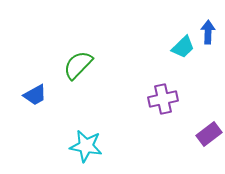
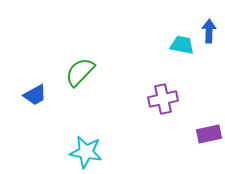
blue arrow: moved 1 px right, 1 px up
cyan trapezoid: moved 1 px left, 2 px up; rotated 125 degrees counterclockwise
green semicircle: moved 2 px right, 7 px down
purple rectangle: rotated 25 degrees clockwise
cyan star: moved 6 px down
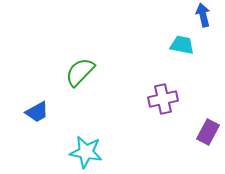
blue arrow: moved 6 px left, 16 px up; rotated 15 degrees counterclockwise
blue trapezoid: moved 2 px right, 17 px down
purple rectangle: moved 1 px left, 2 px up; rotated 50 degrees counterclockwise
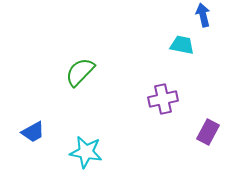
blue trapezoid: moved 4 px left, 20 px down
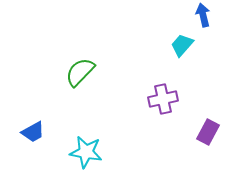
cyan trapezoid: rotated 60 degrees counterclockwise
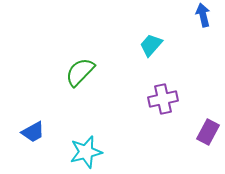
cyan trapezoid: moved 31 px left
cyan star: rotated 24 degrees counterclockwise
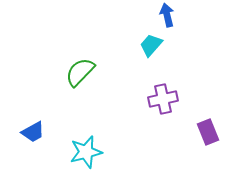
blue arrow: moved 36 px left
purple rectangle: rotated 50 degrees counterclockwise
